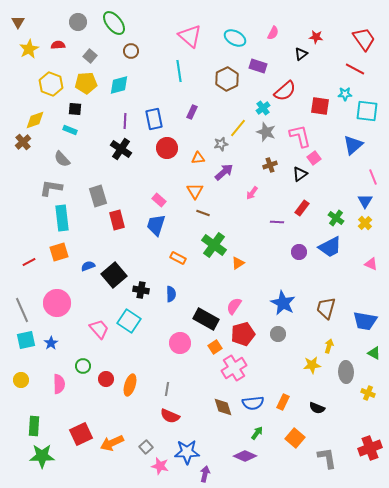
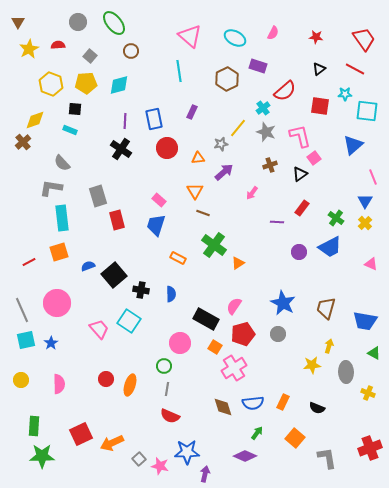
black triangle at (301, 54): moved 18 px right, 15 px down
gray semicircle at (62, 159): moved 4 px down
orange square at (215, 347): rotated 24 degrees counterclockwise
green circle at (83, 366): moved 81 px right
gray square at (146, 447): moved 7 px left, 12 px down
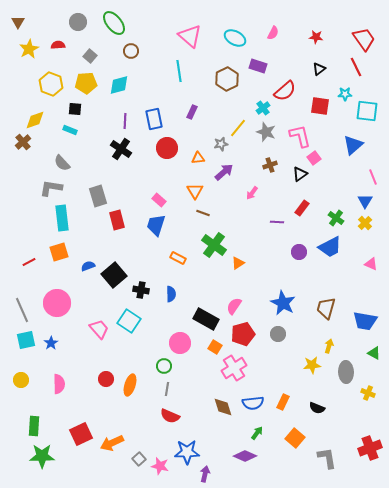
red line at (355, 69): moved 1 px right, 2 px up; rotated 36 degrees clockwise
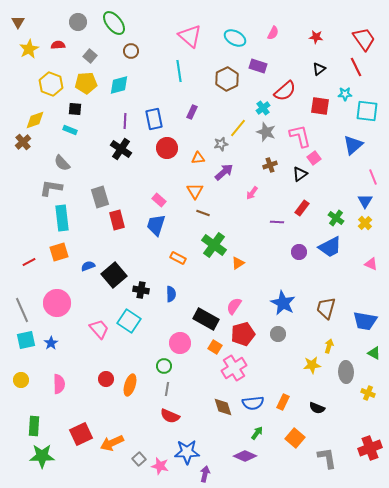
gray rectangle at (98, 196): moved 2 px right, 1 px down
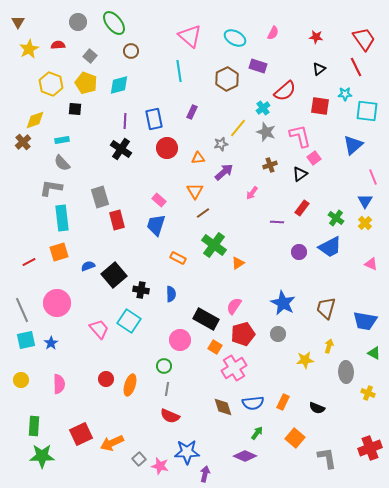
yellow pentagon at (86, 83): rotated 25 degrees clockwise
cyan rectangle at (70, 130): moved 8 px left, 10 px down; rotated 32 degrees counterclockwise
brown line at (203, 213): rotated 56 degrees counterclockwise
pink circle at (180, 343): moved 3 px up
yellow star at (312, 365): moved 7 px left, 5 px up
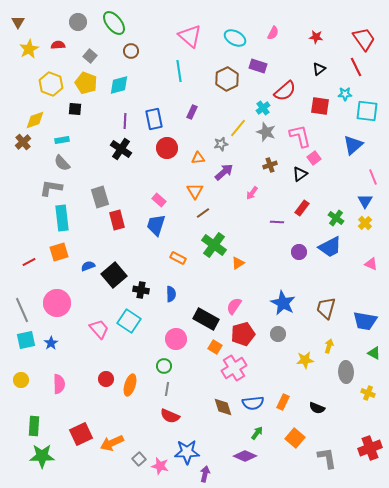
pink circle at (180, 340): moved 4 px left, 1 px up
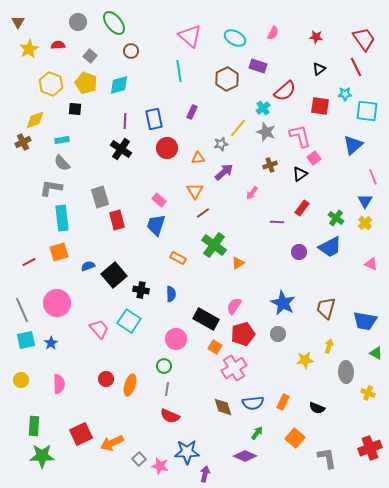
brown cross at (23, 142): rotated 14 degrees clockwise
green triangle at (374, 353): moved 2 px right
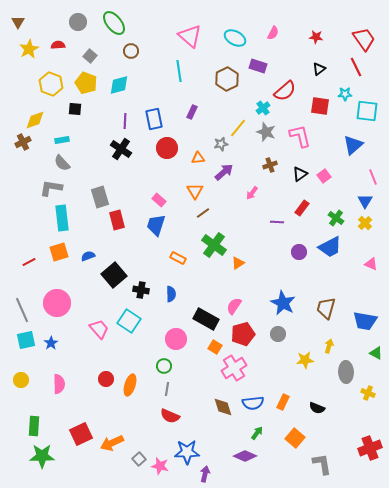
pink square at (314, 158): moved 10 px right, 18 px down
blue semicircle at (88, 266): moved 10 px up
gray L-shape at (327, 458): moved 5 px left, 6 px down
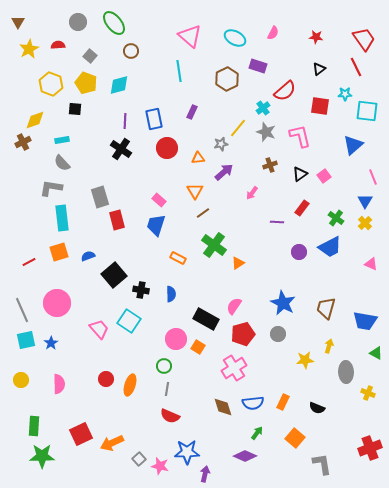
orange square at (215, 347): moved 17 px left
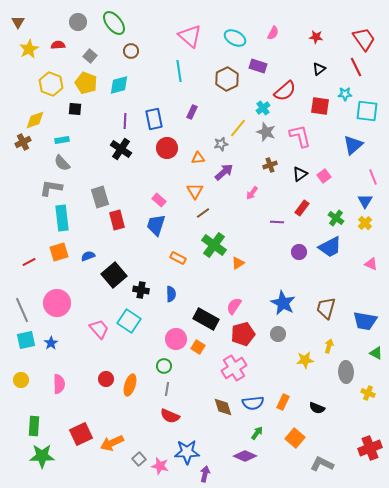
gray L-shape at (322, 464): rotated 55 degrees counterclockwise
